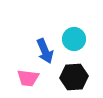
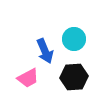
pink trapezoid: rotated 35 degrees counterclockwise
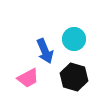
black hexagon: rotated 20 degrees clockwise
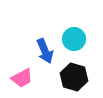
pink trapezoid: moved 6 px left
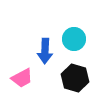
blue arrow: rotated 25 degrees clockwise
black hexagon: moved 1 px right, 1 px down
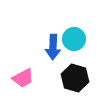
blue arrow: moved 8 px right, 4 px up
pink trapezoid: moved 1 px right
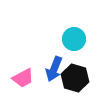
blue arrow: moved 1 px right, 22 px down; rotated 20 degrees clockwise
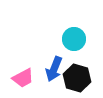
black hexagon: moved 2 px right
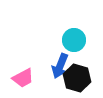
cyan circle: moved 1 px down
blue arrow: moved 6 px right, 3 px up
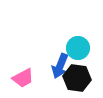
cyan circle: moved 4 px right, 8 px down
black hexagon: rotated 8 degrees counterclockwise
